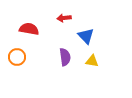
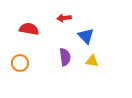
orange circle: moved 3 px right, 6 px down
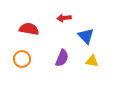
purple semicircle: moved 3 px left, 1 px down; rotated 30 degrees clockwise
orange circle: moved 2 px right, 4 px up
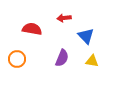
red semicircle: moved 3 px right
orange circle: moved 5 px left
